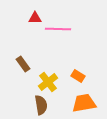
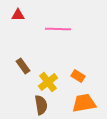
red triangle: moved 17 px left, 3 px up
brown rectangle: moved 2 px down
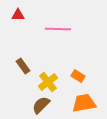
brown semicircle: rotated 126 degrees counterclockwise
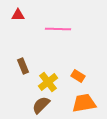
brown rectangle: rotated 14 degrees clockwise
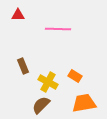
orange rectangle: moved 3 px left
yellow cross: rotated 24 degrees counterclockwise
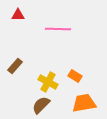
brown rectangle: moved 8 px left; rotated 63 degrees clockwise
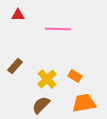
yellow cross: moved 1 px left, 3 px up; rotated 18 degrees clockwise
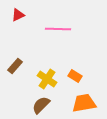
red triangle: rotated 24 degrees counterclockwise
yellow cross: rotated 12 degrees counterclockwise
